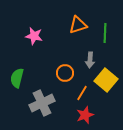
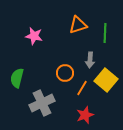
orange line: moved 5 px up
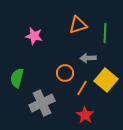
gray arrow: moved 2 px left, 2 px up; rotated 84 degrees clockwise
red star: rotated 18 degrees counterclockwise
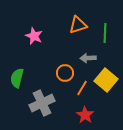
pink star: rotated 12 degrees clockwise
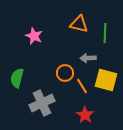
orange triangle: moved 1 px right, 1 px up; rotated 30 degrees clockwise
yellow square: rotated 25 degrees counterclockwise
orange line: moved 2 px up; rotated 63 degrees counterclockwise
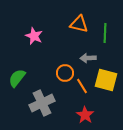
green semicircle: rotated 24 degrees clockwise
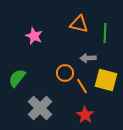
gray cross: moved 2 px left, 5 px down; rotated 20 degrees counterclockwise
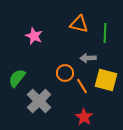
gray cross: moved 1 px left, 7 px up
red star: moved 1 px left, 2 px down
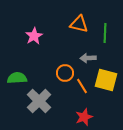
pink star: rotated 18 degrees clockwise
green semicircle: rotated 48 degrees clockwise
red star: rotated 18 degrees clockwise
